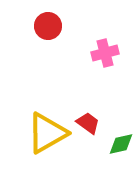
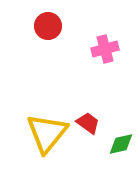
pink cross: moved 4 px up
yellow triangle: rotated 21 degrees counterclockwise
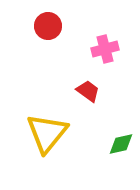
red trapezoid: moved 32 px up
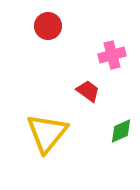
pink cross: moved 7 px right, 6 px down
green diamond: moved 13 px up; rotated 12 degrees counterclockwise
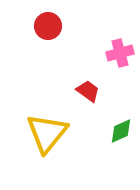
pink cross: moved 8 px right, 2 px up
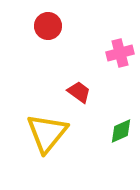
red trapezoid: moved 9 px left, 1 px down
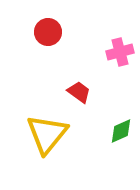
red circle: moved 6 px down
pink cross: moved 1 px up
yellow triangle: moved 1 px down
